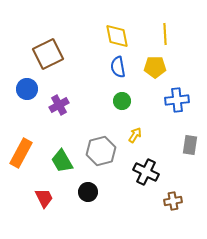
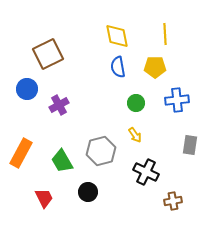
green circle: moved 14 px right, 2 px down
yellow arrow: rotated 112 degrees clockwise
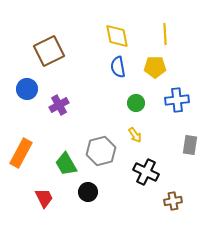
brown square: moved 1 px right, 3 px up
green trapezoid: moved 4 px right, 3 px down
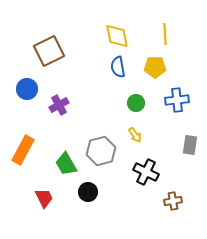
orange rectangle: moved 2 px right, 3 px up
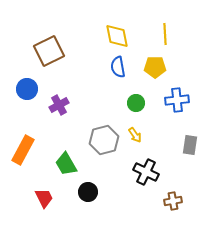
gray hexagon: moved 3 px right, 11 px up
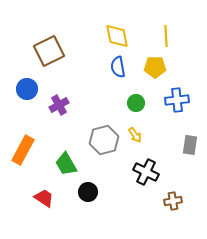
yellow line: moved 1 px right, 2 px down
red trapezoid: rotated 30 degrees counterclockwise
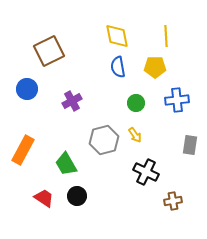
purple cross: moved 13 px right, 4 px up
black circle: moved 11 px left, 4 px down
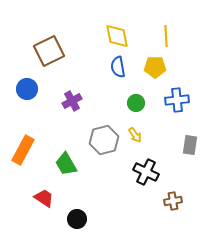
black circle: moved 23 px down
